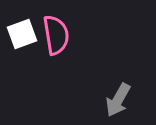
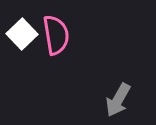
white square: rotated 24 degrees counterclockwise
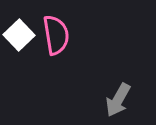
white square: moved 3 px left, 1 px down
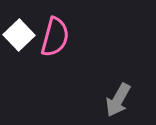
pink semicircle: moved 1 px left, 2 px down; rotated 24 degrees clockwise
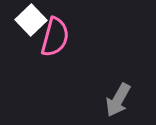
white square: moved 12 px right, 15 px up
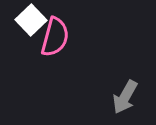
gray arrow: moved 7 px right, 3 px up
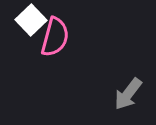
gray arrow: moved 3 px right, 3 px up; rotated 8 degrees clockwise
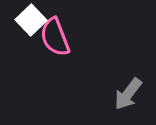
pink semicircle: rotated 144 degrees clockwise
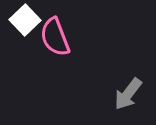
white square: moved 6 px left
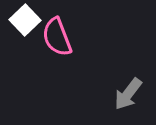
pink semicircle: moved 2 px right
